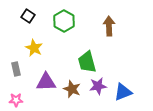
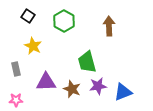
yellow star: moved 1 px left, 2 px up
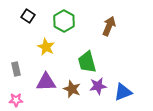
brown arrow: rotated 24 degrees clockwise
yellow star: moved 13 px right, 1 px down
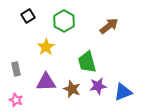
black square: rotated 24 degrees clockwise
brown arrow: rotated 30 degrees clockwise
yellow star: rotated 12 degrees clockwise
pink star: rotated 24 degrees clockwise
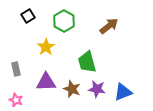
purple star: moved 1 px left, 3 px down; rotated 18 degrees clockwise
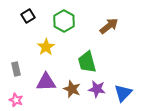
blue triangle: moved 1 px down; rotated 24 degrees counterclockwise
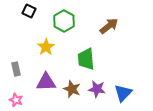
black square: moved 1 px right, 5 px up; rotated 32 degrees counterclockwise
green trapezoid: moved 1 px left, 3 px up; rotated 10 degrees clockwise
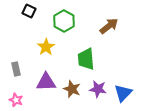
purple star: moved 1 px right
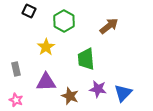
brown star: moved 2 px left, 7 px down
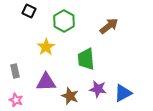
gray rectangle: moved 1 px left, 2 px down
blue triangle: rotated 18 degrees clockwise
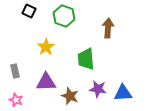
green hexagon: moved 5 px up; rotated 10 degrees counterclockwise
brown arrow: moved 1 px left, 2 px down; rotated 48 degrees counterclockwise
blue triangle: rotated 24 degrees clockwise
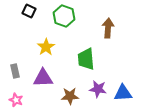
purple triangle: moved 3 px left, 4 px up
brown star: rotated 24 degrees counterclockwise
